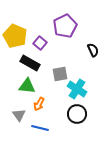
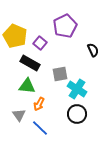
blue line: rotated 30 degrees clockwise
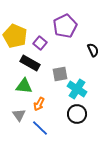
green triangle: moved 3 px left
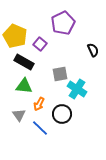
purple pentagon: moved 2 px left, 3 px up
purple square: moved 1 px down
black rectangle: moved 6 px left, 1 px up
black circle: moved 15 px left
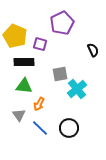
purple pentagon: moved 1 px left
purple square: rotated 24 degrees counterclockwise
black rectangle: rotated 30 degrees counterclockwise
cyan cross: rotated 18 degrees clockwise
black circle: moved 7 px right, 14 px down
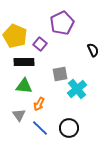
purple square: rotated 24 degrees clockwise
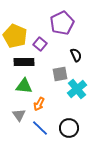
black semicircle: moved 17 px left, 5 px down
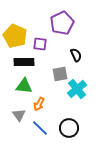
purple square: rotated 32 degrees counterclockwise
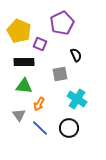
yellow pentagon: moved 4 px right, 5 px up
purple square: rotated 16 degrees clockwise
cyan cross: moved 10 px down; rotated 18 degrees counterclockwise
